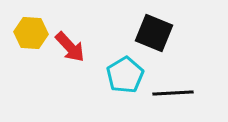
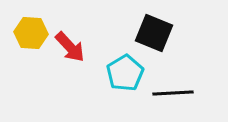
cyan pentagon: moved 2 px up
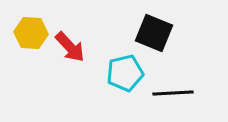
cyan pentagon: rotated 18 degrees clockwise
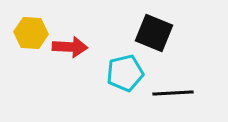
red arrow: rotated 44 degrees counterclockwise
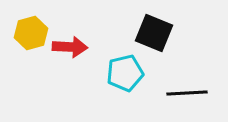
yellow hexagon: rotated 20 degrees counterclockwise
black line: moved 14 px right
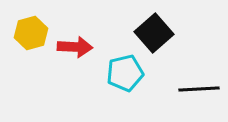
black square: rotated 27 degrees clockwise
red arrow: moved 5 px right
black line: moved 12 px right, 4 px up
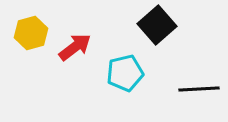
black square: moved 3 px right, 8 px up
red arrow: rotated 40 degrees counterclockwise
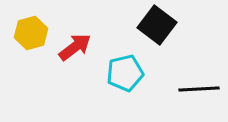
black square: rotated 12 degrees counterclockwise
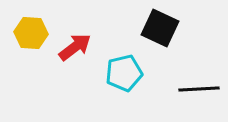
black square: moved 3 px right, 3 px down; rotated 12 degrees counterclockwise
yellow hexagon: rotated 20 degrees clockwise
cyan pentagon: moved 1 px left
